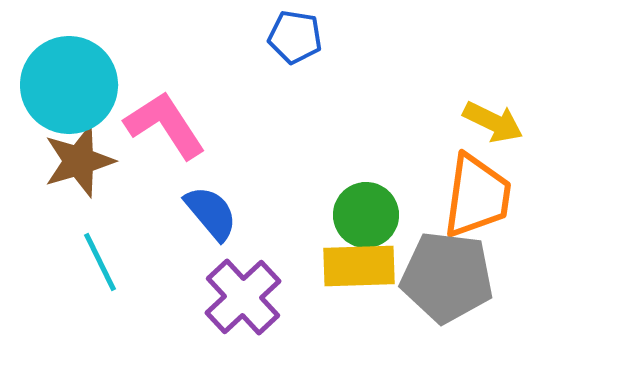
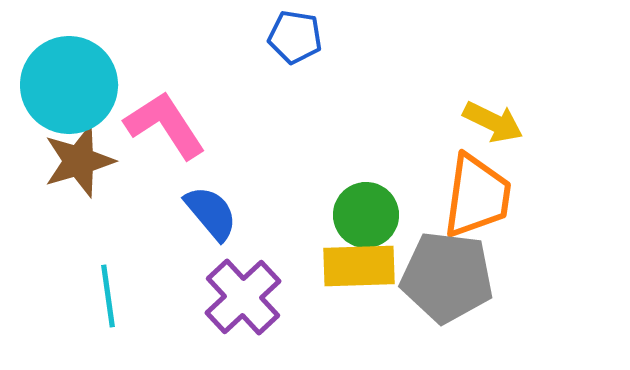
cyan line: moved 8 px right, 34 px down; rotated 18 degrees clockwise
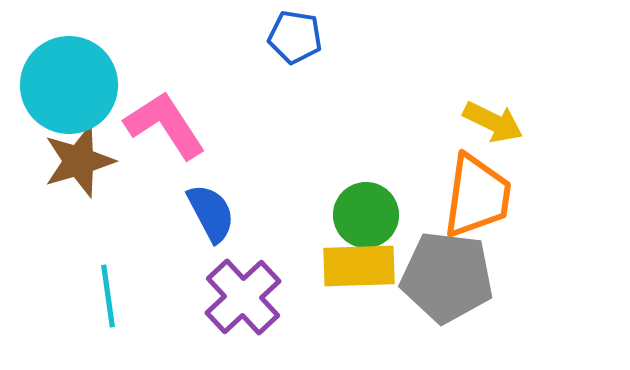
blue semicircle: rotated 12 degrees clockwise
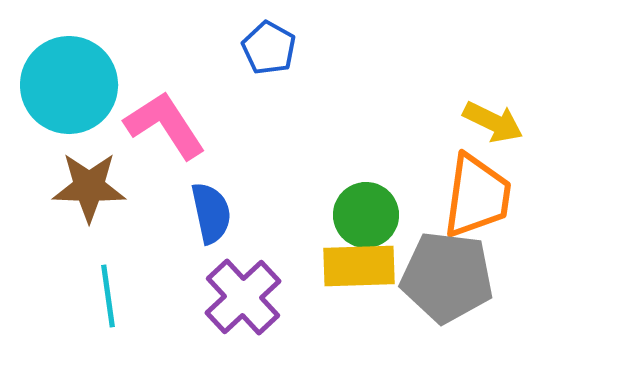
blue pentagon: moved 26 px left, 11 px down; rotated 20 degrees clockwise
brown star: moved 10 px right, 26 px down; rotated 18 degrees clockwise
blue semicircle: rotated 16 degrees clockwise
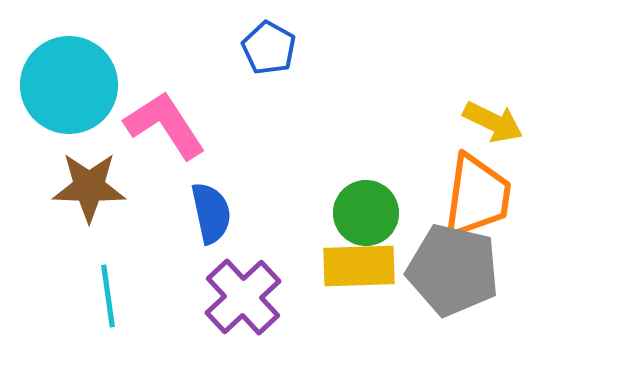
green circle: moved 2 px up
gray pentagon: moved 6 px right, 7 px up; rotated 6 degrees clockwise
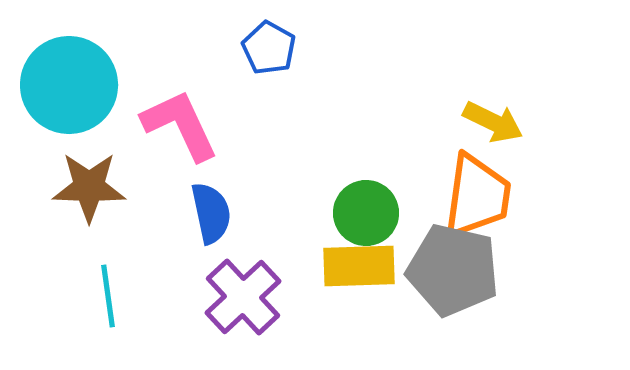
pink L-shape: moved 15 px right; rotated 8 degrees clockwise
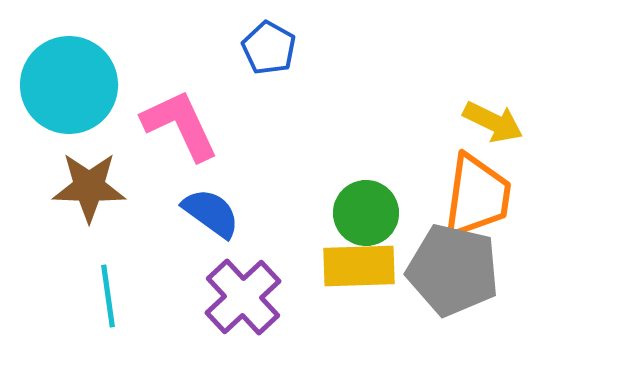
blue semicircle: rotated 42 degrees counterclockwise
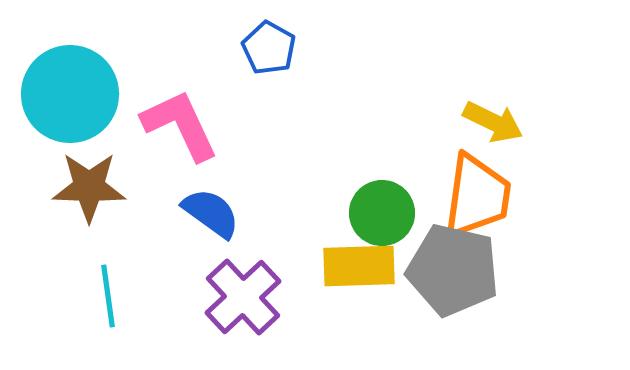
cyan circle: moved 1 px right, 9 px down
green circle: moved 16 px right
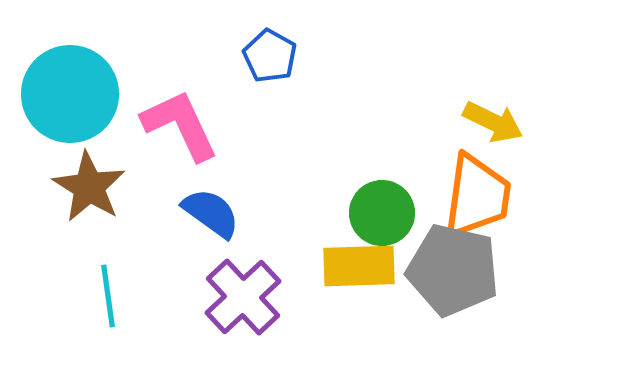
blue pentagon: moved 1 px right, 8 px down
brown star: rotated 30 degrees clockwise
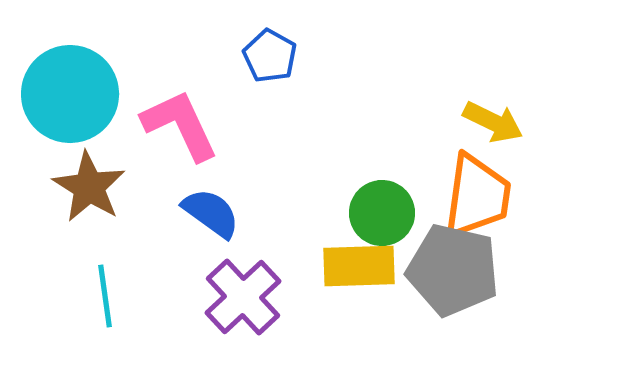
cyan line: moved 3 px left
